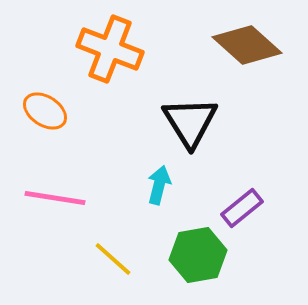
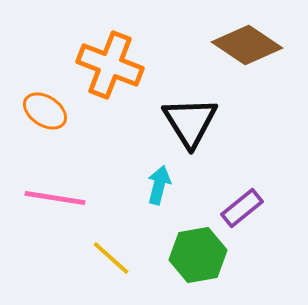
brown diamond: rotated 8 degrees counterclockwise
orange cross: moved 16 px down
yellow line: moved 2 px left, 1 px up
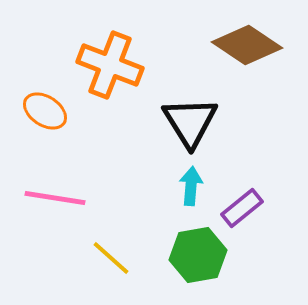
cyan arrow: moved 32 px right, 1 px down; rotated 9 degrees counterclockwise
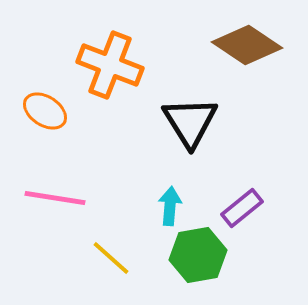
cyan arrow: moved 21 px left, 20 px down
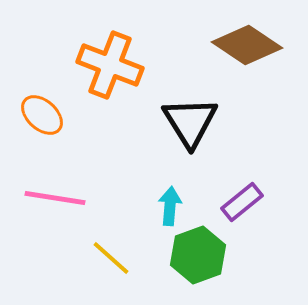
orange ellipse: moved 3 px left, 4 px down; rotated 9 degrees clockwise
purple rectangle: moved 6 px up
green hexagon: rotated 10 degrees counterclockwise
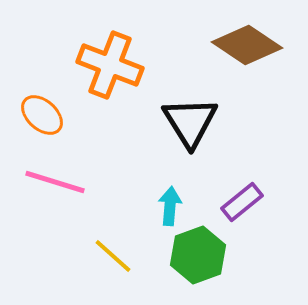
pink line: moved 16 px up; rotated 8 degrees clockwise
yellow line: moved 2 px right, 2 px up
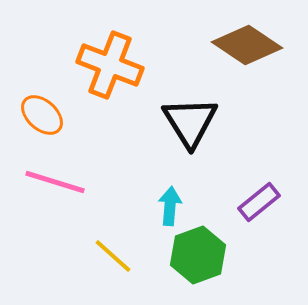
purple rectangle: moved 17 px right
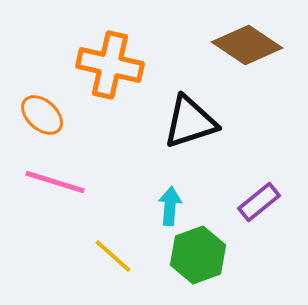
orange cross: rotated 8 degrees counterclockwise
black triangle: rotated 44 degrees clockwise
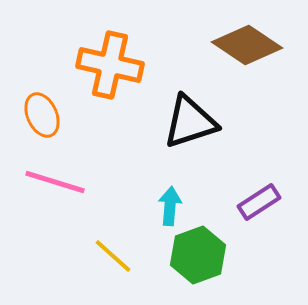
orange ellipse: rotated 24 degrees clockwise
purple rectangle: rotated 6 degrees clockwise
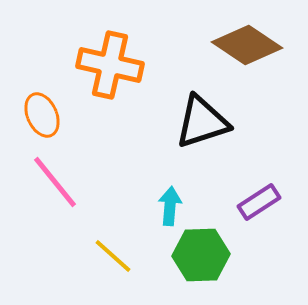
black triangle: moved 12 px right
pink line: rotated 34 degrees clockwise
green hexagon: moved 3 px right; rotated 18 degrees clockwise
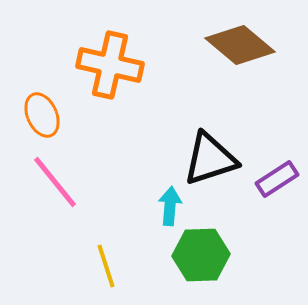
brown diamond: moved 7 px left; rotated 6 degrees clockwise
black triangle: moved 8 px right, 37 px down
purple rectangle: moved 18 px right, 23 px up
yellow line: moved 7 px left, 10 px down; rotated 30 degrees clockwise
